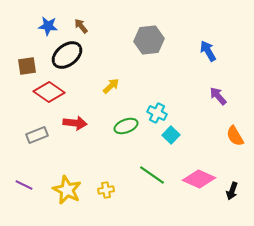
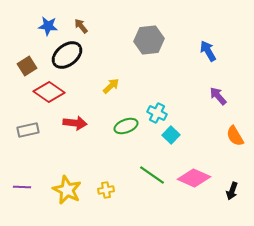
brown square: rotated 24 degrees counterclockwise
gray rectangle: moved 9 px left, 5 px up; rotated 10 degrees clockwise
pink diamond: moved 5 px left, 1 px up
purple line: moved 2 px left, 2 px down; rotated 24 degrees counterclockwise
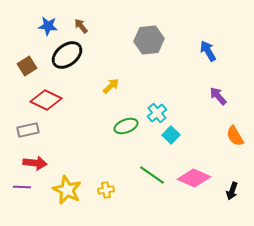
red diamond: moved 3 px left, 8 px down; rotated 8 degrees counterclockwise
cyan cross: rotated 24 degrees clockwise
red arrow: moved 40 px left, 40 px down
